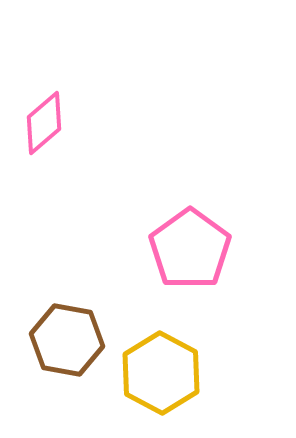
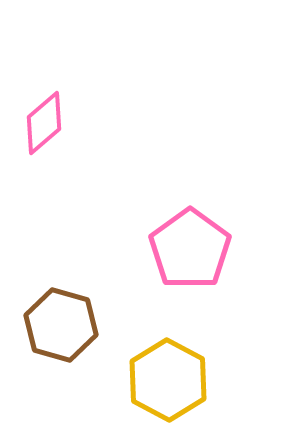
brown hexagon: moved 6 px left, 15 px up; rotated 6 degrees clockwise
yellow hexagon: moved 7 px right, 7 px down
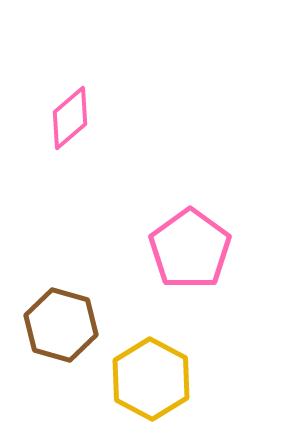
pink diamond: moved 26 px right, 5 px up
yellow hexagon: moved 17 px left, 1 px up
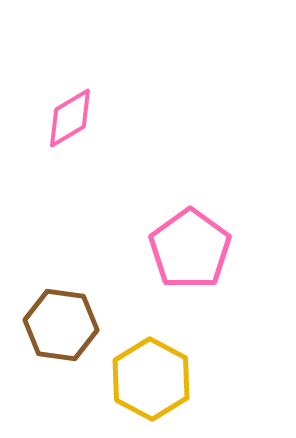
pink diamond: rotated 10 degrees clockwise
brown hexagon: rotated 8 degrees counterclockwise
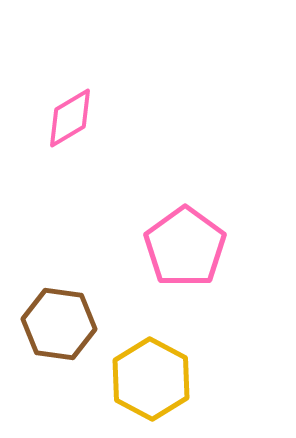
pink pentagon: moved 5 px left, 2 px up
brown hexagon: moved 2 px left, 1 px up
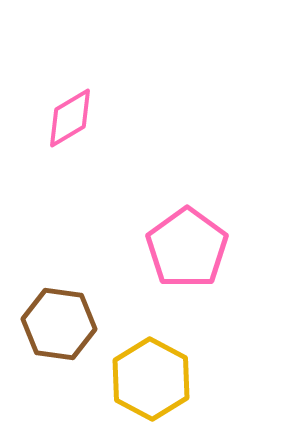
pink pentagon: moved 2 px right, 1 px down
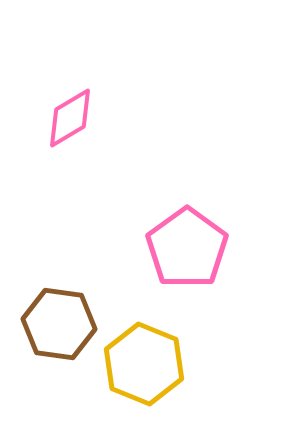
yellow hexagon: moved 7 px left, 15 px up; rotated 6 degrees counterclockwise
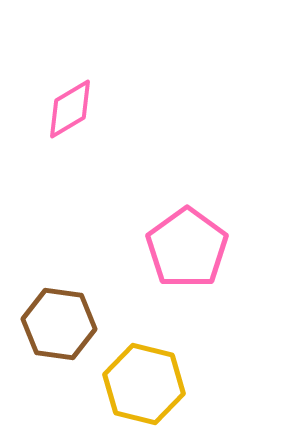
pink diamond: moved 9 px up
yellow hexagon: moved 20 px down; rotated 8 degrees counterclockwise
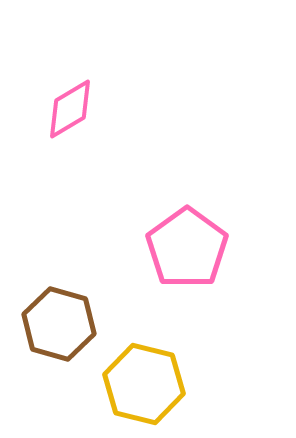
brown hexagon: rotated 8 degrees clockwise
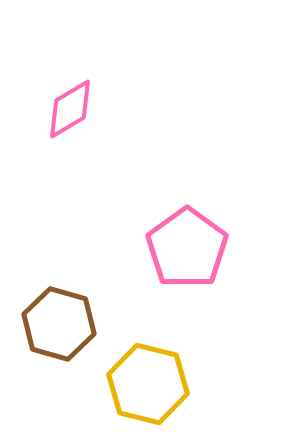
yellow hexagon: moved 4 px right
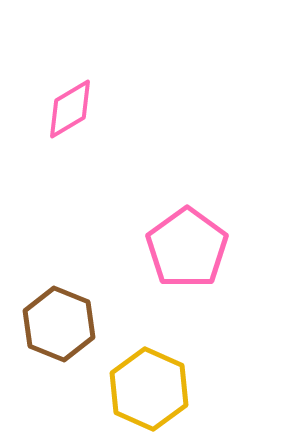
brown hexagon: rotated 6 degrees clockwise
yellow hexagon: moved 1 px right, 5 px down; rotated 10 degrees clockwise
